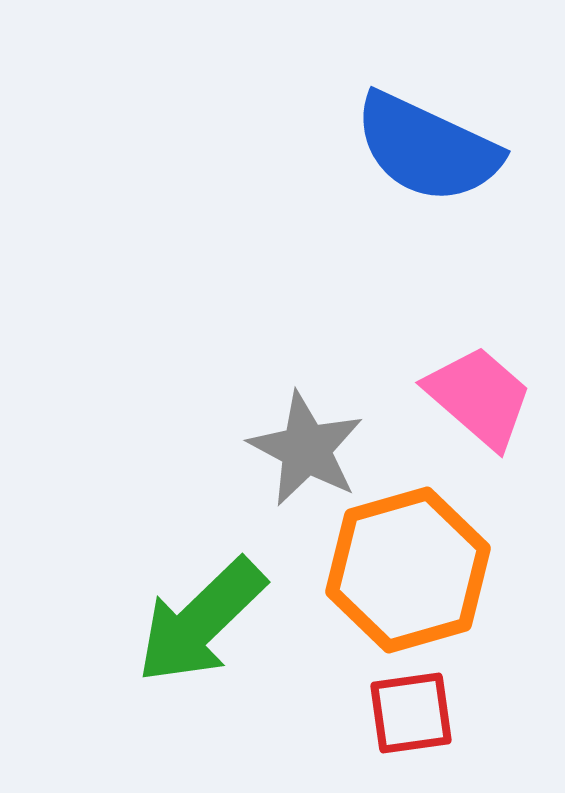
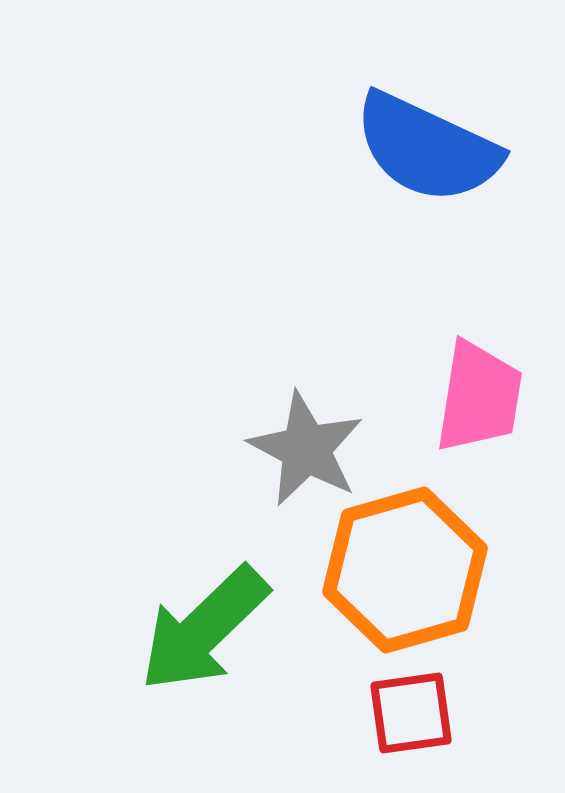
pink trapezoid: rotated 58 degrees clockwise
orange hexagon: moved 3 px left
green arrow: moved 3 px right, 8 px down
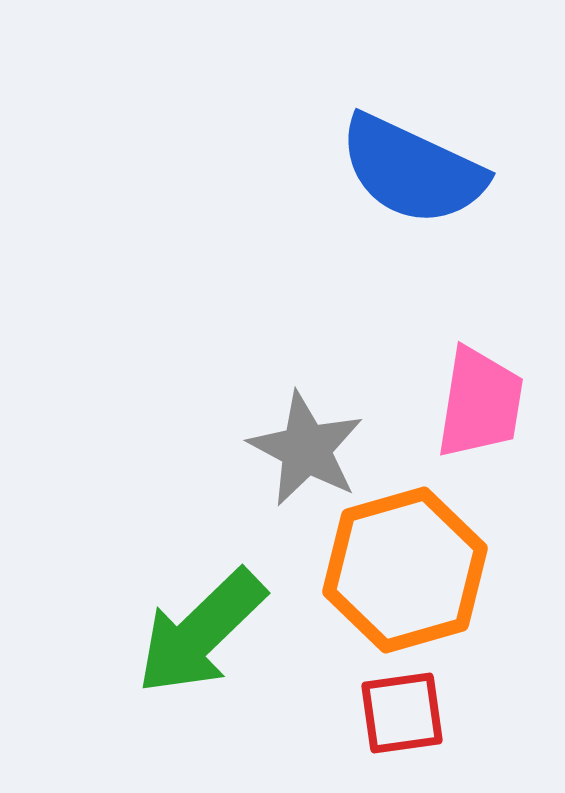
blue semicircle: moved 15 px left, 22 px down
pink trapezoid: moved 1 px right, 6 px down
green arrow: moved 3 px left, 3 px down
red square: moved 9 px left
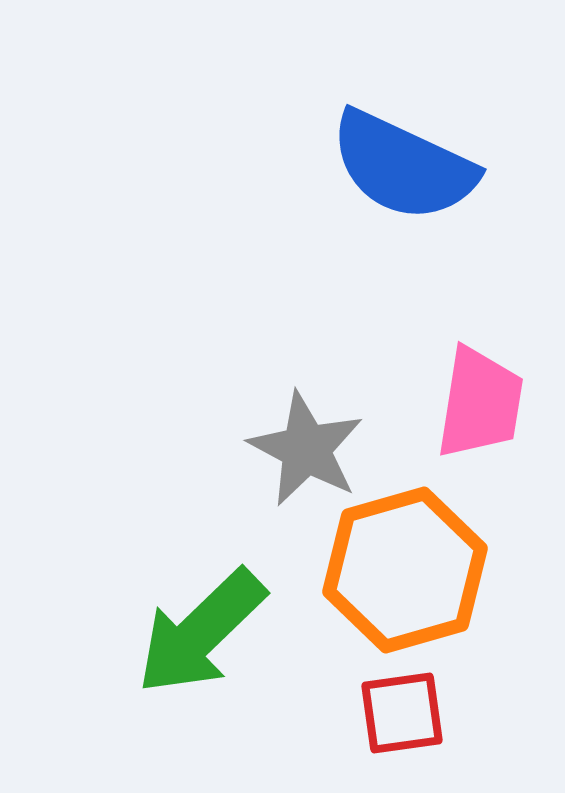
blue semicircle: moved 9 px left, 4 px up
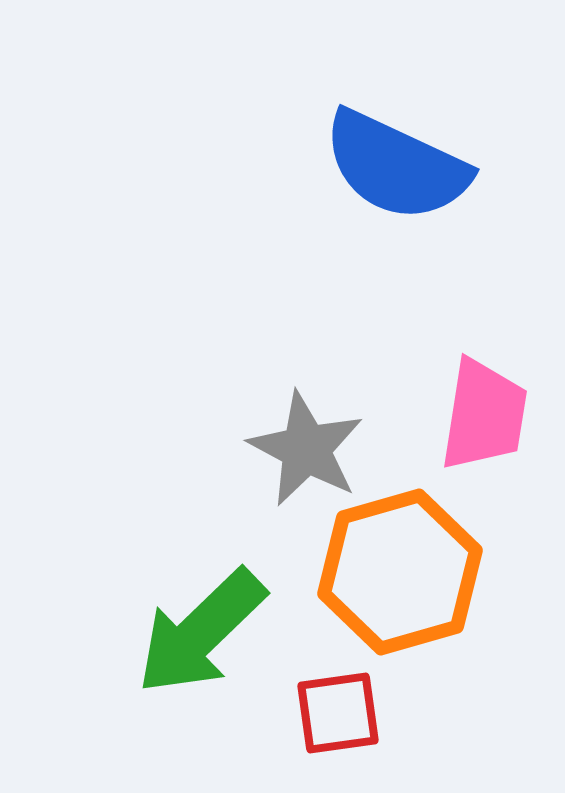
blue semicircle: moved 7 px left
pink trapezoid: moved 4 px right, 12 px down
orange hexagon: moved 5 px left, 2 px down
red square: moved 64 px left
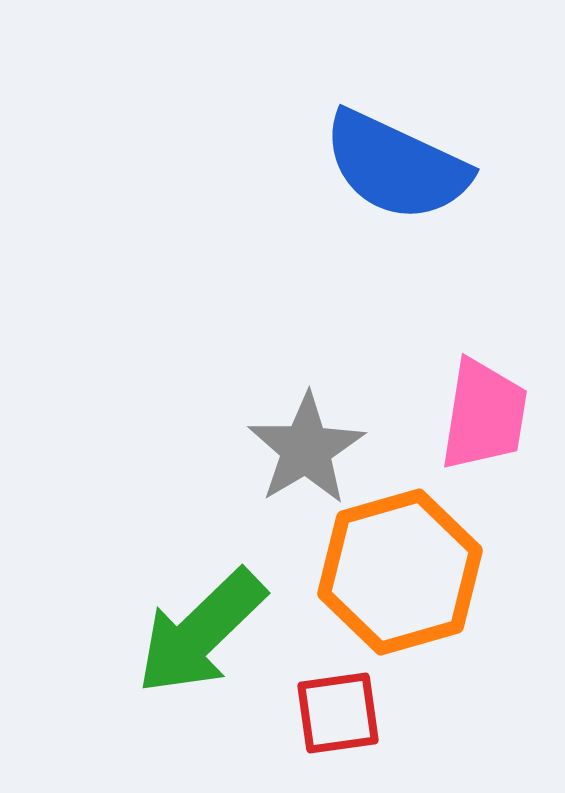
gray star: rotated 13 degrees clockwise
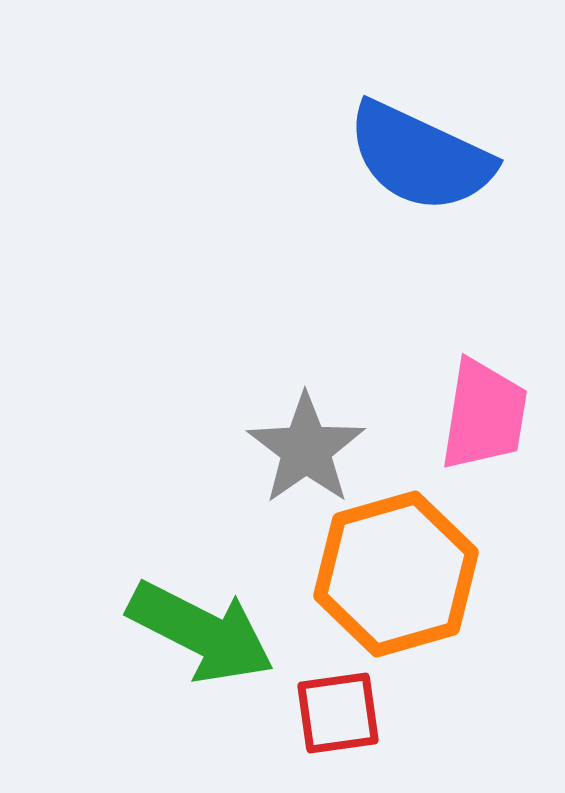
blue semicircle: moved 24 px right, 9 px up
gray star: rotated 4 degrees counterclockwise
orange hexagon: moved 4 px left, 2 px down
green arrow: rotated 109 degrees counterclockwise
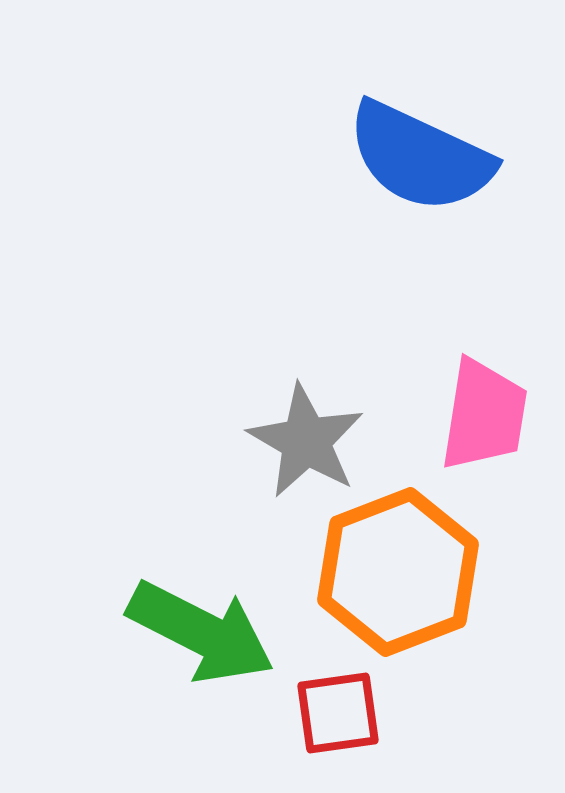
gray star: moved 8 px up; rotated 7 degrees counterclockwise
orange hexagon: moved 2 px right, 2 px up; rotated 5 degrees counterclockwise
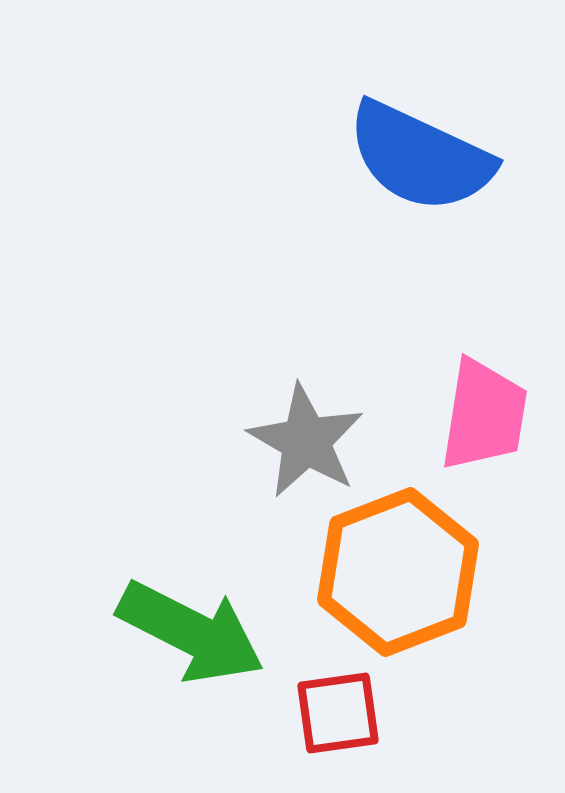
green arrow: moved 10 px left
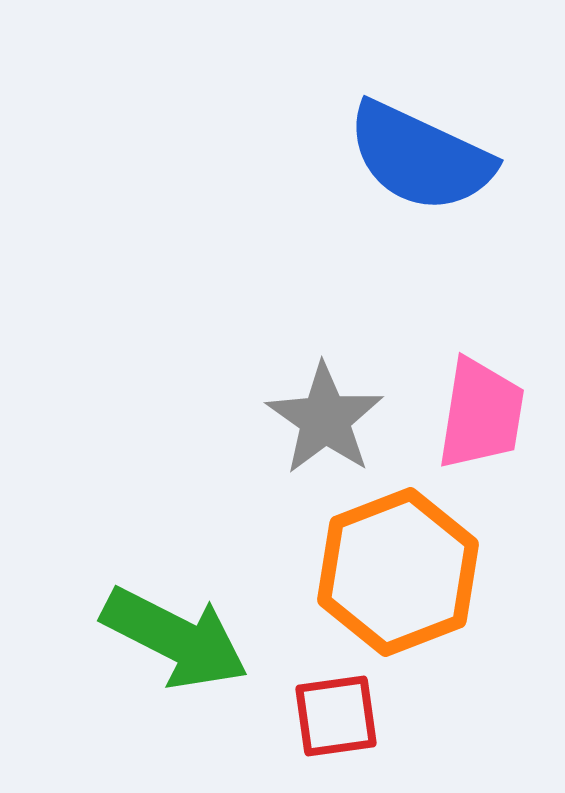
pink trapezoid: moved 3 px left, 1 px up
gray star: moved 19 px right, 22 px up; rotated 5 degrees clockwise
green arrow: moved 16 px left, 6 px down
red square: moved 2 px left, 3 px down
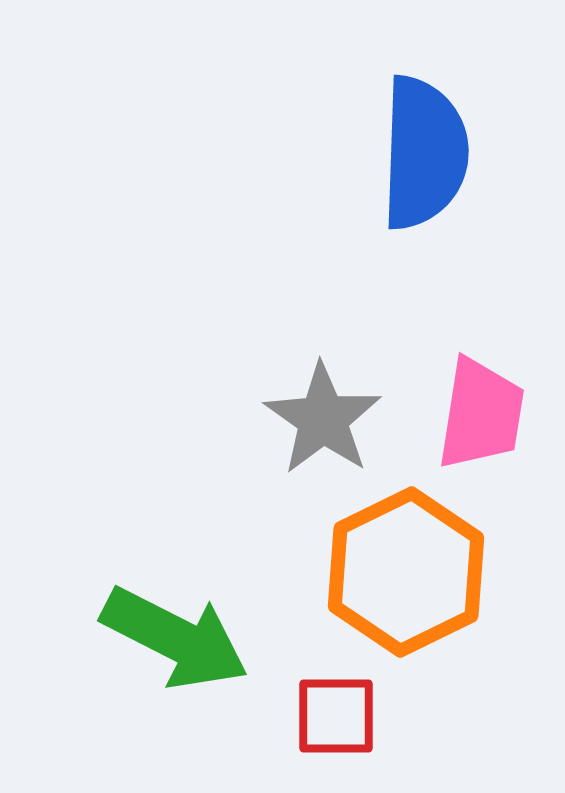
blue semicircle: moved 4 px right, 4 px up; rotated 113 degrees counterclockwise
gray star: moved 2 px left
orange hexagon: moved 8 px right; rotated 5 degrees counterclockwise
red square: rotated 8 degrees clockwise
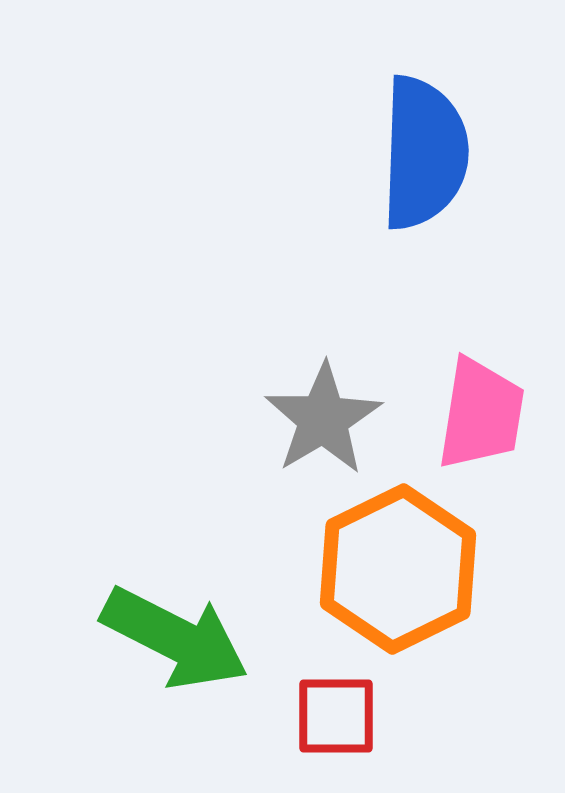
gray star: rotated 6 degrees clockwise
orange hexagon: moved 8 px left, 3 px up
